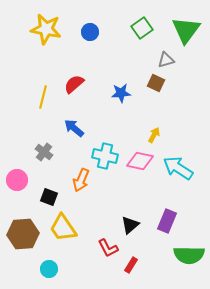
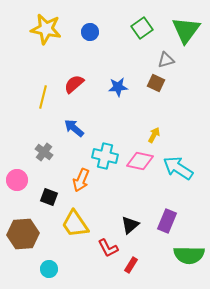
blue star: moved 3 px left, 6 px up
yellow trapezoid: moved 12 px right, 4 px up
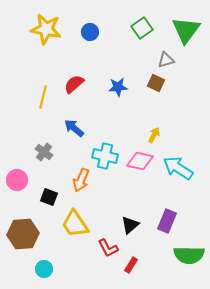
cyan circle: moved 5 px left
